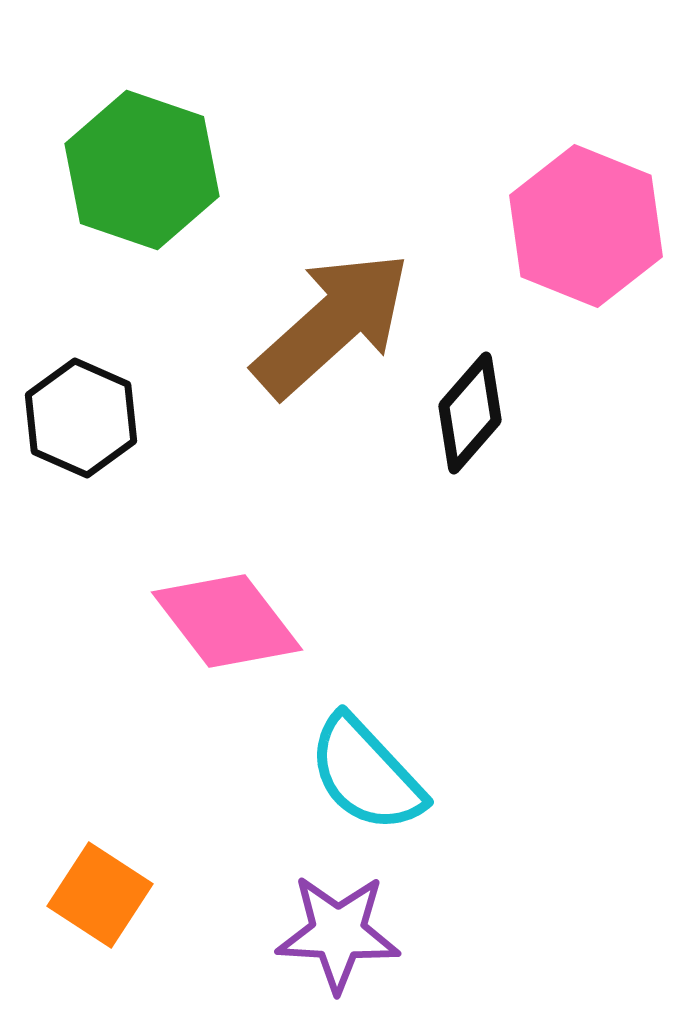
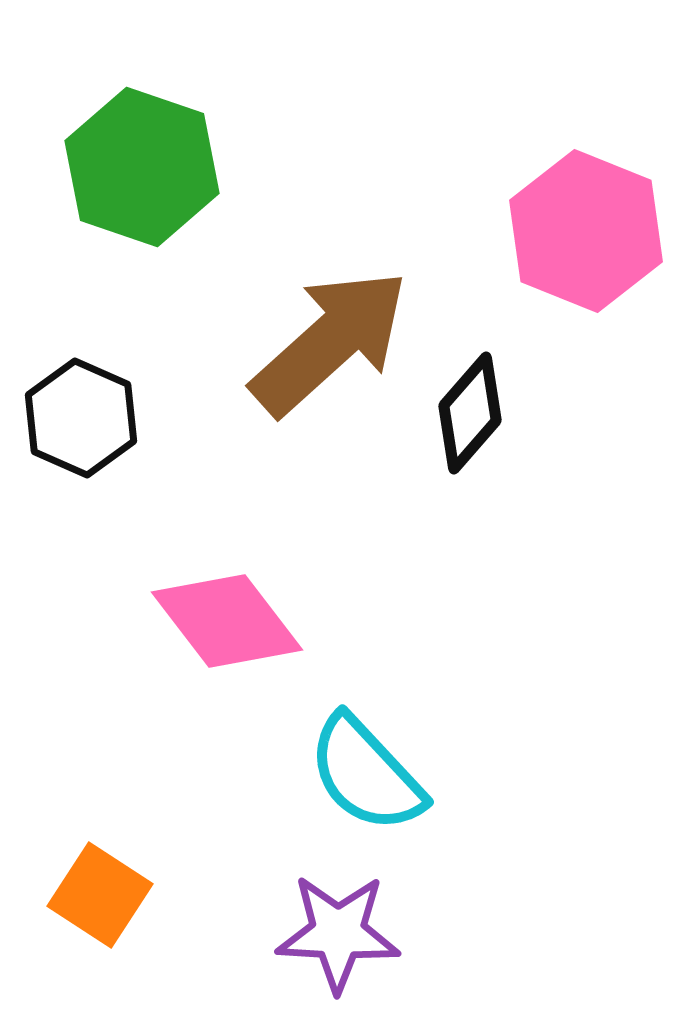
green hexagon: moved 3 px up
pink hexagon: moved 5 px down
brown arrow: moved 2 px left, 18 px down
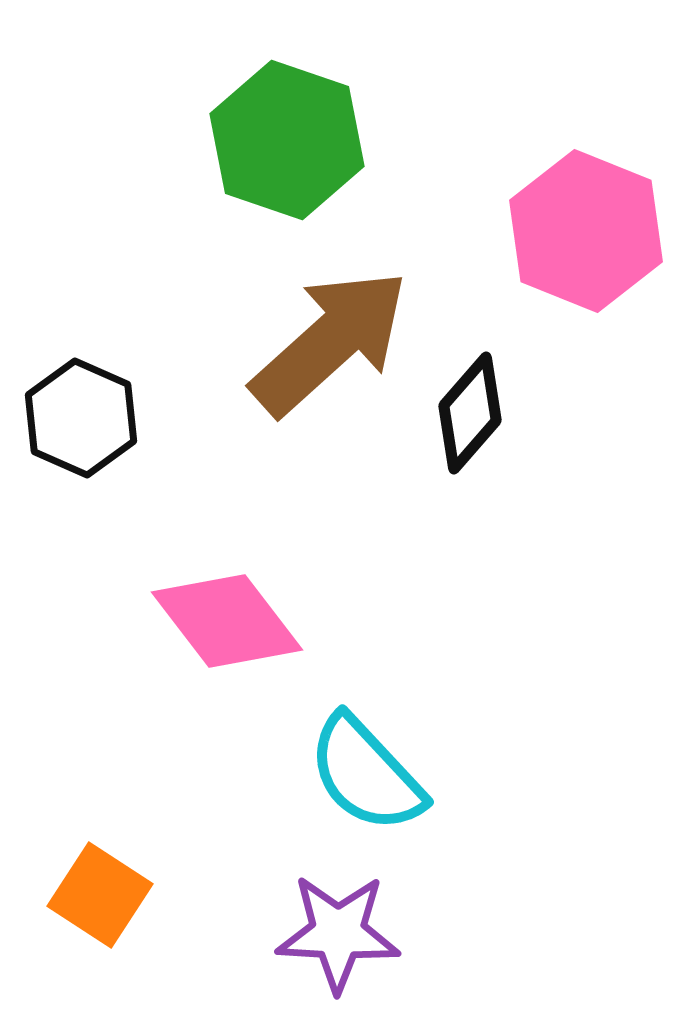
green hexagon: moved 145 px right, 27 px up
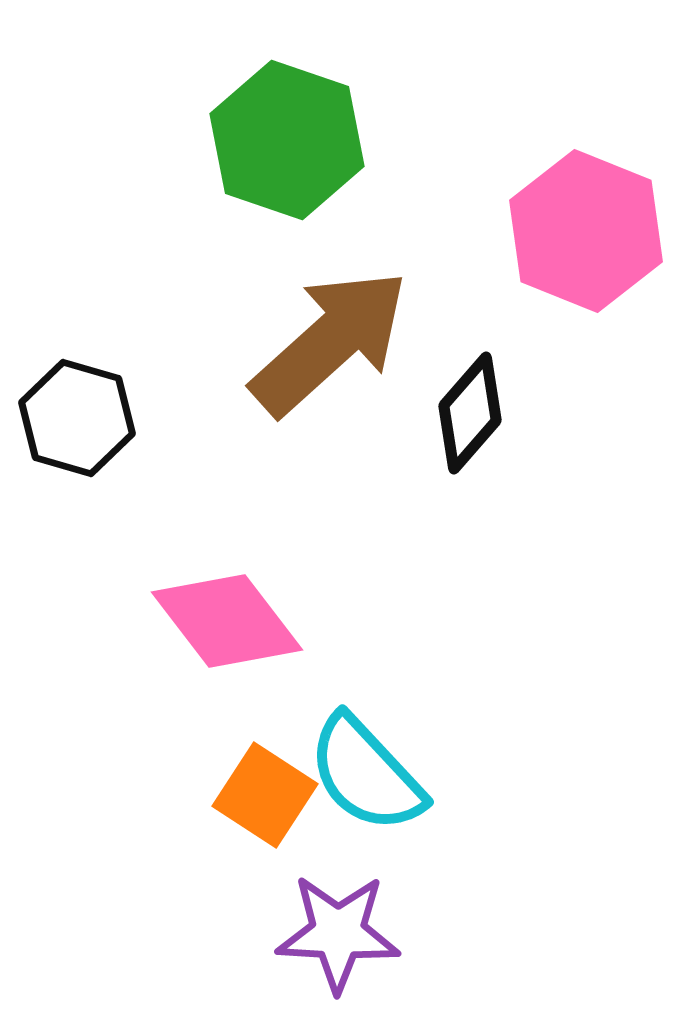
black hexagon: moved 4 px left; rotated 8 degrees counterclockwise
orange square: moved 165 px right, 100 px up
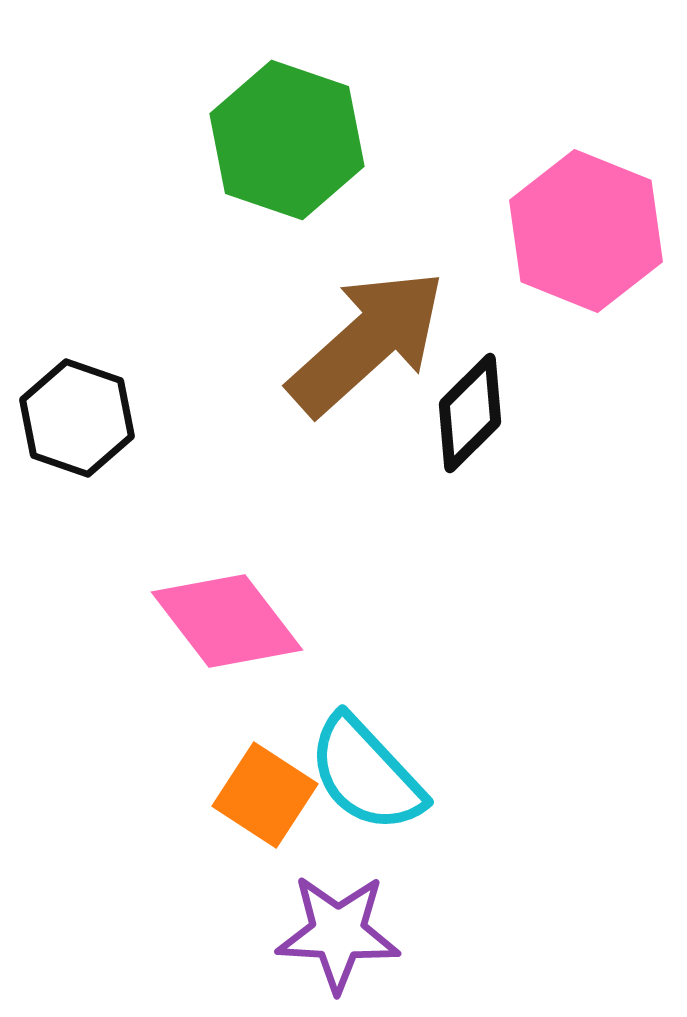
brown arrow: moved 37 px right
black diamond: rotated 4 degrees clockwise
black hexagon: rotated 3 degrees clockwise
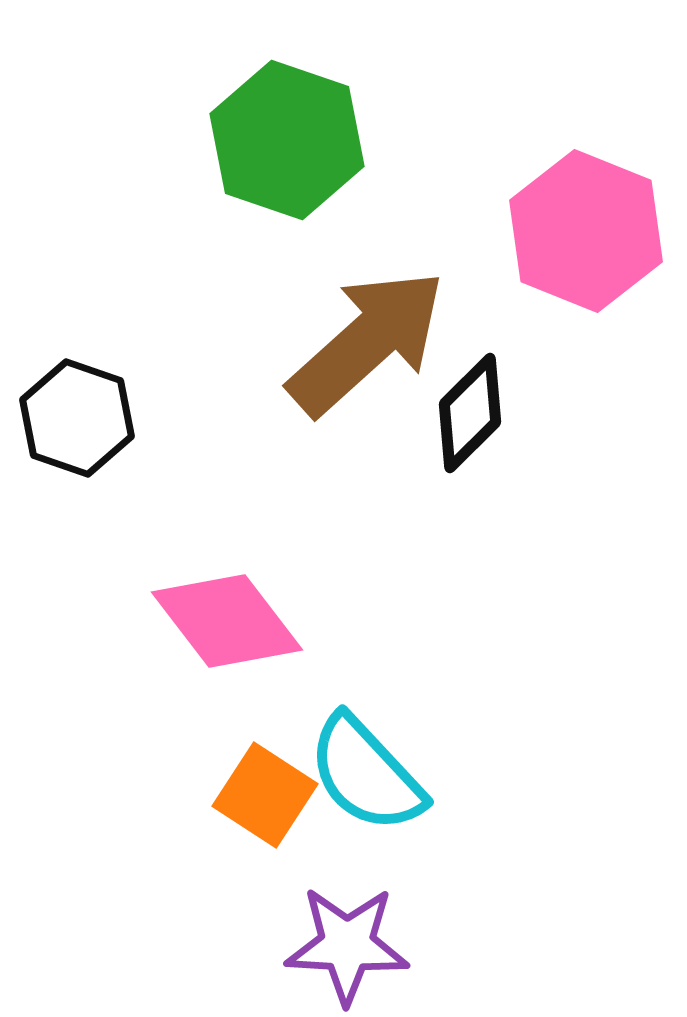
purple star: moved 9 px right, 12 px down
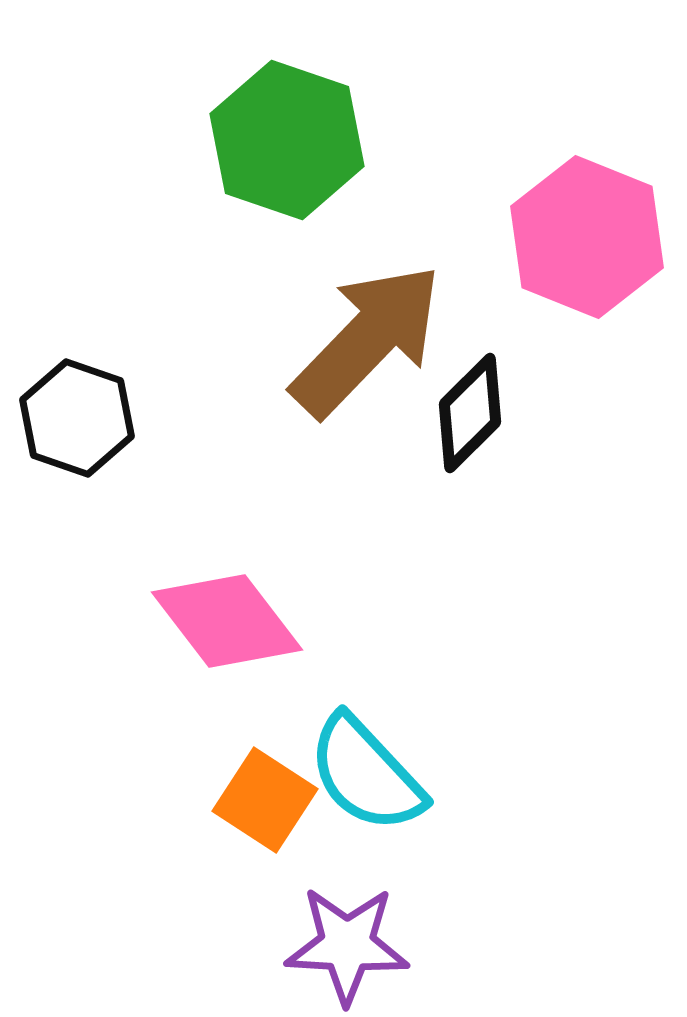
pink hexagon: moved 1 px right, 6 px down
brown arrow: moved 2 px up; rotated 4 degrees counterclockwise
orange square: moved 5 px down
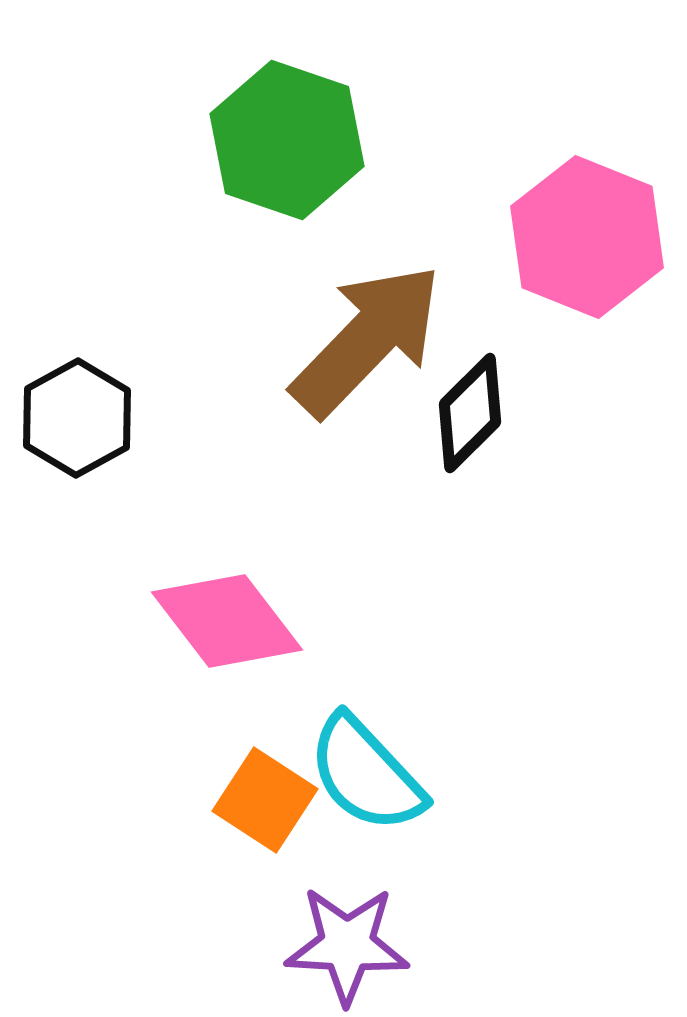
black hexagon: rotated 12 degrees clockwise
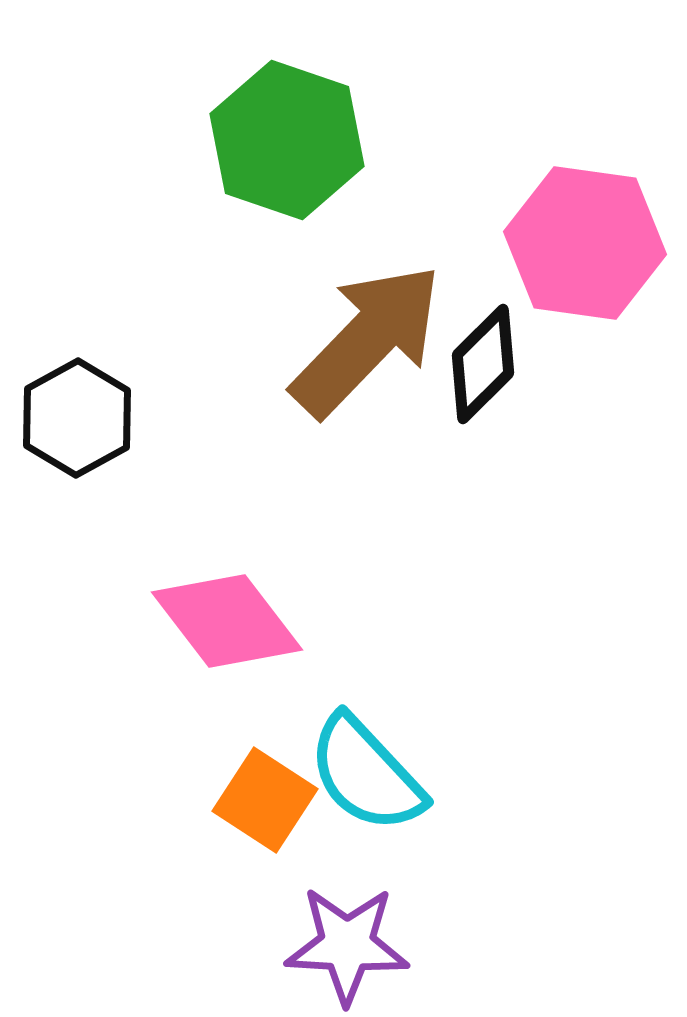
pink hexagon: moved 2 px left, 6 px down; rotated 14 degrees counterclockwise
black diamond: moved 13 px right, 49 px up
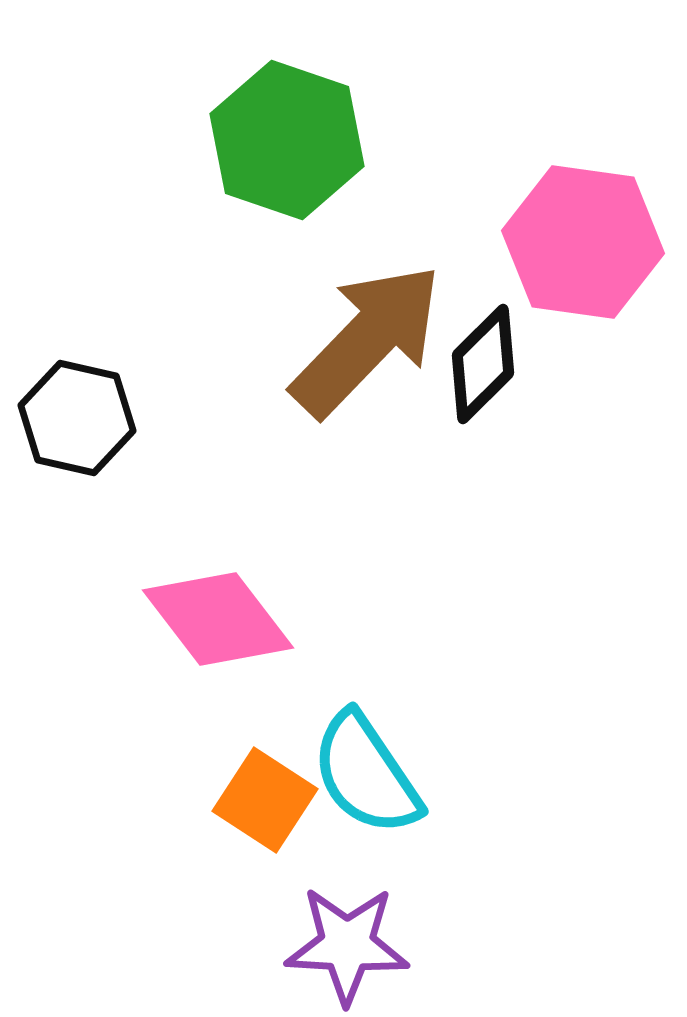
pink hexagon: moved 2 px left, 1 px up
black hexagon: rotated 18 degrees counterclockwise
pink diamond: moved 9 px left, 2 px up
cyan semicircle: rotated 9 degrees clockwise
